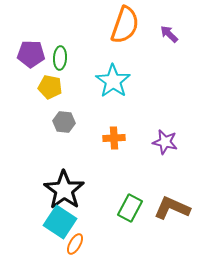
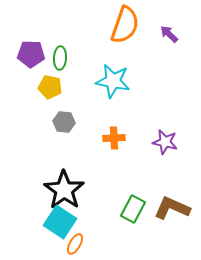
cyan star: rotated 24 degrees counterclockwise
green rectangle: moved 3 px right, 1 px down
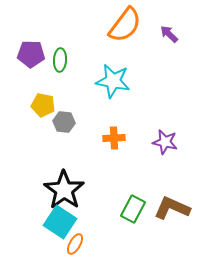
orange semicircle: rotated 18 degrees clockwise
green ellipse: moved 2 px down
yellow pentagon: moved 7 px left, 18 px down
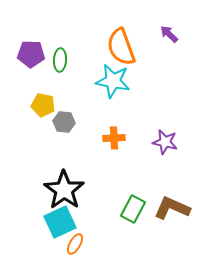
orange semicircle: moved 4 px left, 22 px down; rotated 123 degrees clockwise
cyan square: rotated 32 degrees clockwise
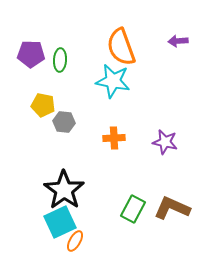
purple arrow: moved 9 px right, 7 px down; rotated 48 degrees counterclockwise
orange ellipse: moved 3 px up
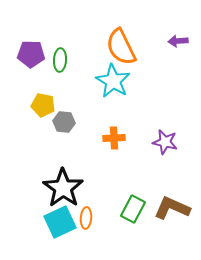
orange semicircle: rotated 6 degrees counterclockwise
cyan star: rotated 20 degrees clockwise
black star: moved 1 px left, 2 px up
orange ellipse: moved 11 px right, 23 px up; rotated 25 degrees counterclockwise
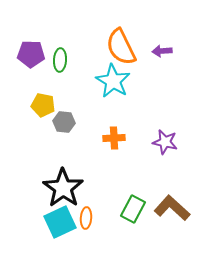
purple arrow: moved 16 px left, 10 px down
brown L-shape: rotated 18 degrees clockwise
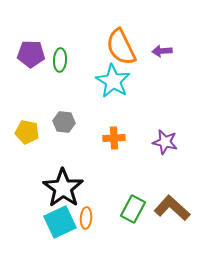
yellow pentagon: moved 16 px left, 27 px down
